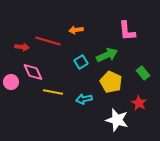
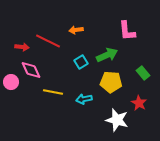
red line: rotated 10 degrees clockwise
pink diamond: moved 2 px left, 2 px up
yellow pentagon: rotated 20 degrees counterclockwise
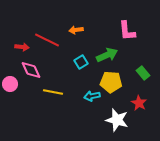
red line: moved 1 px left, 1 px up
pink circle: moved 1 px left, 2 px down
cyan arrow: moved 8 px right, 3 px up
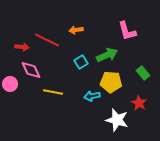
pink L-shape: rotated 10 degrees counterclockwise
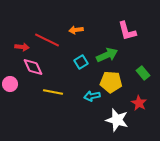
pink diamond: moved 2 px right, 3 px up
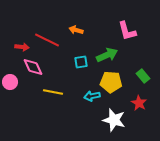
orange arrow: rotated 24 degrees clockwise
cyan square: rotated 24 degrees clockwise
green rectangle: moved 3 px down
pink circle: moved 2 px up
white star: moved 3 px left
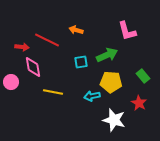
pink diamond: rotated 15 degrees clockwise
pink circle: moved 1 px right
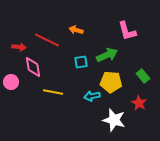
red arrow: moved 3 px left
